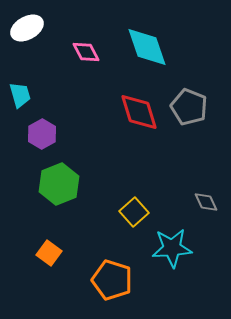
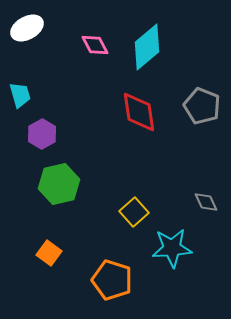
cyan diamond: rotated 69 degrees clockwise
pink diamond: moved 9 px right, 7 px up
gray pentagon: moved 13 px right, 1 px up
red diamond: rotated 9 degrees clockwise
green hexagon: rotated 9 degrees clockwise
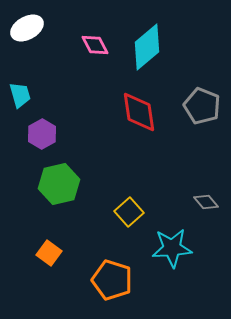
gray diamond: rotated 15 degrees counterclockwise
yellow square: moved 5 px left
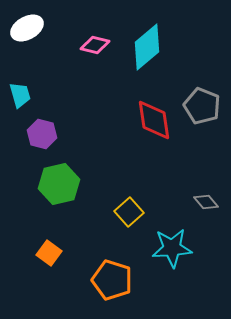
pink diamond: rotated 48 degrees counterclockwise
red diamond: moved 15 px right, 8 px down
purple hexagon: rotated 16 degrees counterclockwise
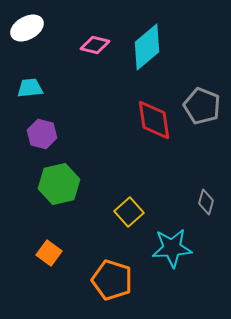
cyan trapezoid: moved 10 px right, 7 px up; rotated 80 degrees counterclockwise
gray diamond: rotated 55 degrees clockwise
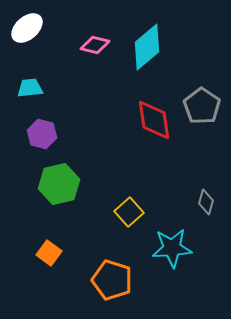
white ellipse: rotated 12 degrees counterclockwise
gray pentagon: rotated 12 degrees clockwise
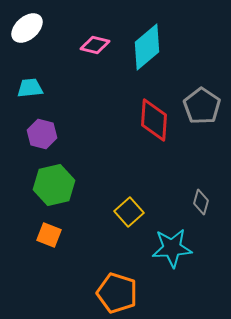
red diamond: rotated 12 degrees clockwise
green hexagon: moved 5 px left, 1 px down
gray diamond: moved 5 px left
orange square: moved 18 px up; rotated 15 degrees counterclockwise
orange pentagon: moved 5 px right, 13 px down
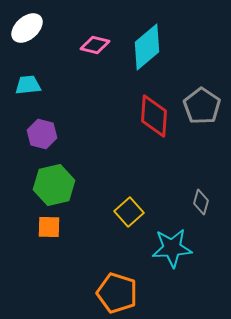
cyan trapezoid: moved 2 px left, 3 px up
red diamond: moved 4 px up
orange square: moved 8 px up; rotated 20 degrees counterclockwise
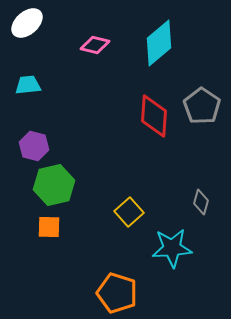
white ellipse: moved 5 px up
cyan diamond: moved 12 px right, 4 px up
purple hexagon: moved 8 px left, 12 px down
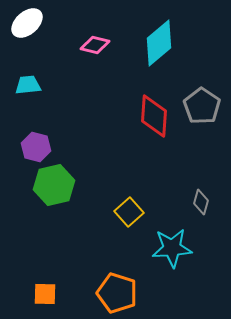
purple hexagon: moved 2 px right, 1 px down
orange square: moved 4 px left, 67 px down
